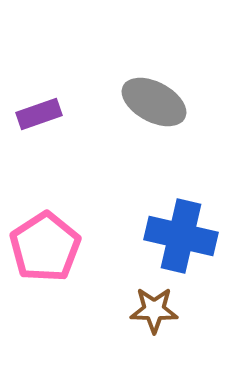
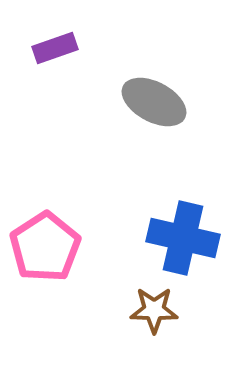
purple rectangle: moved 16 px right, 66 px up
blue cross: moved 2 px right, 2 px down
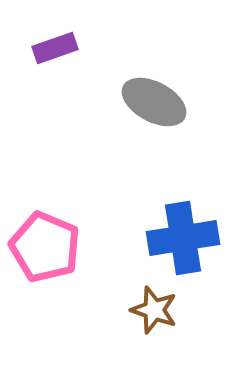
blue cross: rotated 22 degrees counterclockwise
pink pentagon: rotated 16 degrees counterclockwise
brown star: rotated 18 degrees clockwise
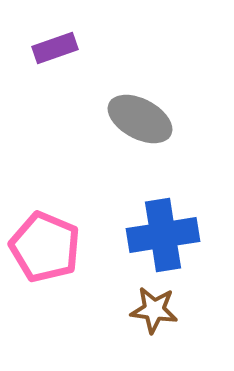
gray ellipse: moved 14 px left, 17 px down
blue cross: moved 20 px left, 3 px up
brown star: rotated 12 degrees counterclockwise
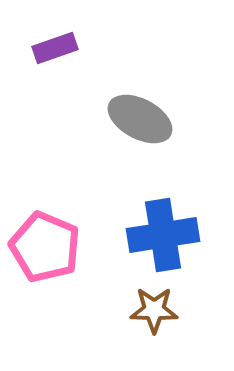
brown star: rotated 6 degrees counterclockwise
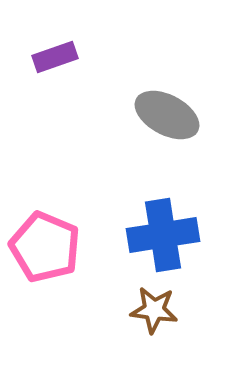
purple rectangle: moved 9 px down
gray ellipse: moved 27 px right, 4 px up
brown star: rotated 6 degrees clockwise
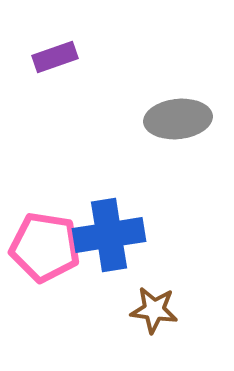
gray ellipse: moved 11 px right, 4 px down; rotated 34 degrees counterclockwise
blue cross: moved 54 px left
pink pentagon: rotated 14 degrees counterclockwise
